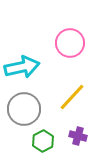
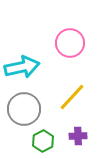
purple cross: rotated 18 degrees counterclockwise
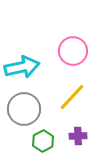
pink circle: moved 3 px right, 8 px down
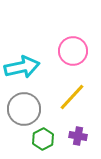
purple cross: rotated 12 degrees clockwise
green hexagon: moved 2 px up
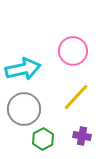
cyan arrow: moved 1 px right, 2 px down
yellow line: moved 4 px right
purple cross: moved 4 px right
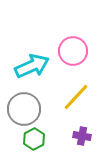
cyan arrow: moved 9 px right, 3 px up; rotated 12 degrees counterclockwise
green hexagon: moved 9 px left
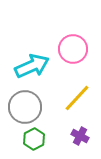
pink circle: moved 2 px up
yellow line: moved 1 px right, 1 px down
gray circle: moved 1 px right, 2 px up
purple cross: moved 2 px left; rotated 18 degrees clockwise
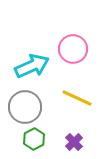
yellow line: rotated 72 degrees clockwise
purple cross: moved 6 px left, 6 px down; rotated 18 degrees clockwise
